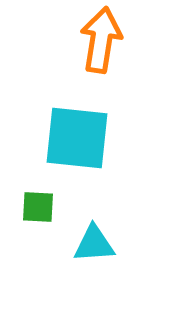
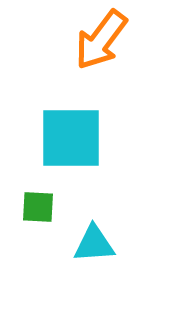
orange arrow: rotated 152 degrees counterclockwise
cyan square: moved 6 px left; rotated 6 degrees counterclockwise
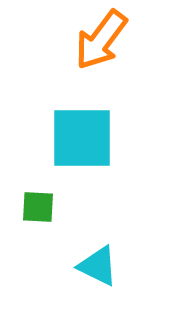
cyan square: moved 11 px right
cyan triangle: moved 4 px right, 22 px down; rotated 30 degrees clockwise
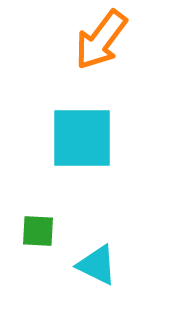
green square: moved 24 px down
cyan triangle: moved 1 px left, 1 px up
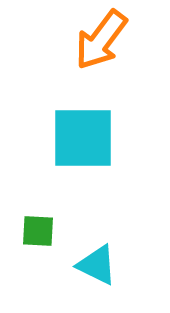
cyan square: moved 1 px right
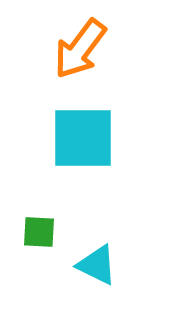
orange arrow: moved 21 px left, 9 px down
green square: moved 1 px right, 1 px down
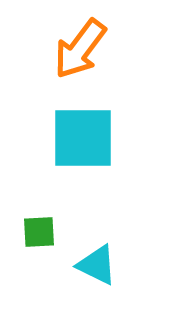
green square: rotated 6 degrees counterclockwise
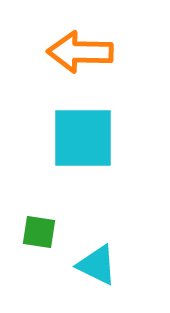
orange arrow: moved 3 px down; rotated 54 degrees clockwise
green square: rotated 12 degrees clockwise
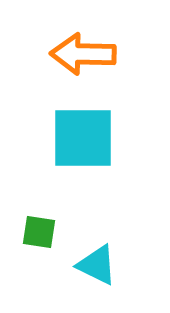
orange arrow: moved 3 px right, 2 px down
